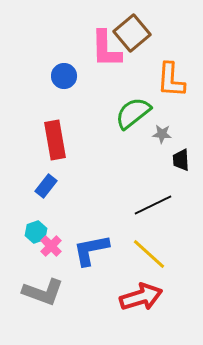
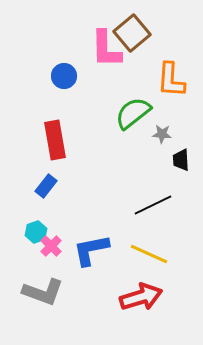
yellow line: rotated 18 degrees counterclockwise
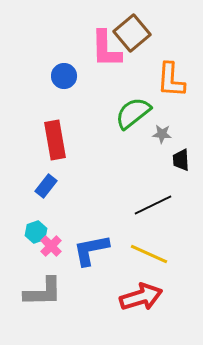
gray L-shape: rotated 21 degrees counterclockwise
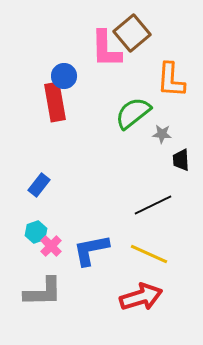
red rectangle: moved 38 px up
blue rectangle: moved 7 px left, 1 px up
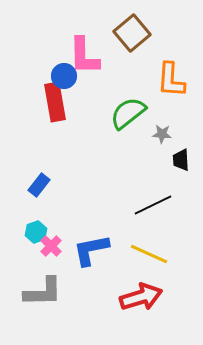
pink L-shape: moved 22 px left, 7 px down
green semicircle: moved 5 px left
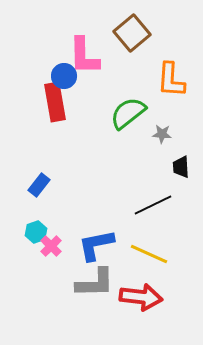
black trapezoid: moved 7 px down
blue L-shape: moved 5 px right, 5 px up
gray L-shape: moved 52 px right, 9 px up
red arrow: rotated 24 degrees clockwise
